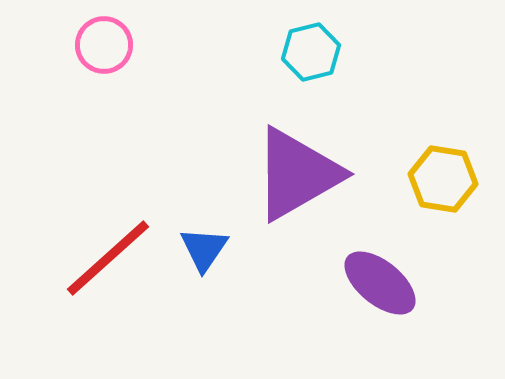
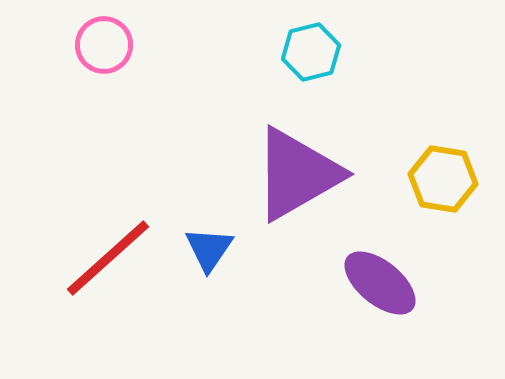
blue triangle: moved 5 px right
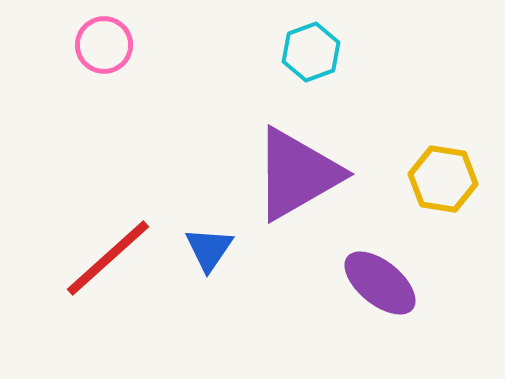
cyan hexagon: rotated 6 degrees counterclockwise
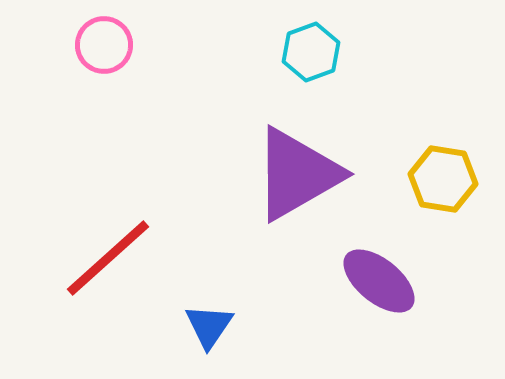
blue triangle: moved 77 px down
purple ellipse: moved 1 px left, 2 px up
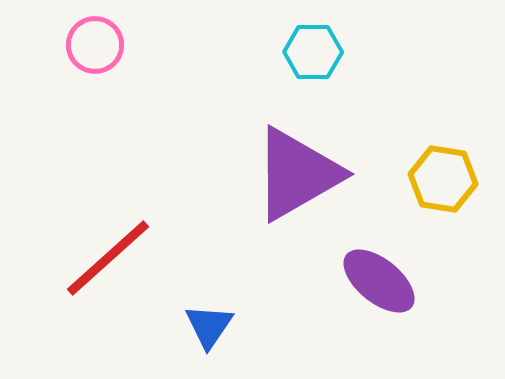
pink circle: moved 9 px left
cyan hexagon: moved 2 px right; rotated 20 degrees clockwise
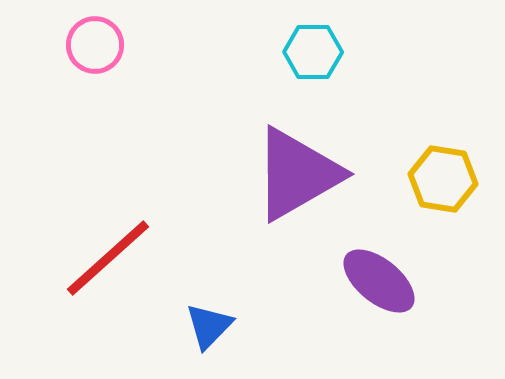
blue triangle: rotated 10 degrees clockwise
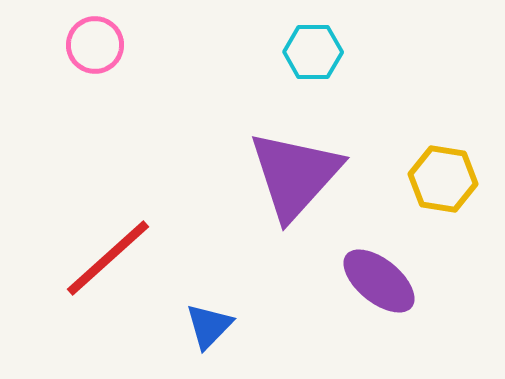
purple triangle: moved 2 px left, 1 px down; rotated 18 degrees counterclockwise
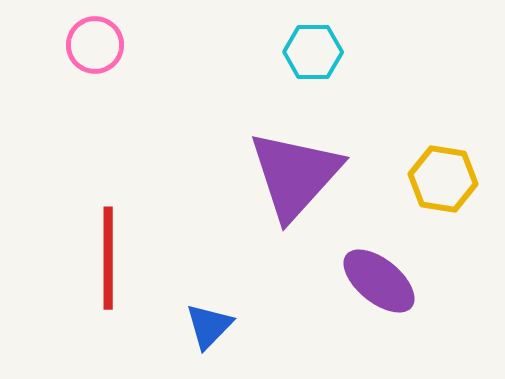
red line: rotated 48 degrees counterclockwise
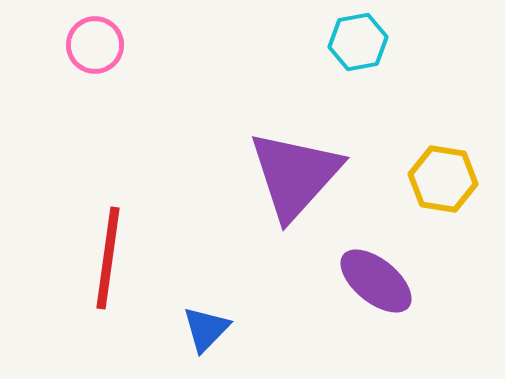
cyan hexagon: moved 45 px right, 10 px up; rotated 10 degrees counterclockwise
red line: rotated 8 degrees clockwise
purple ellipse: moved 3 px left
blue triangle: moved 3 px left, 3 px down
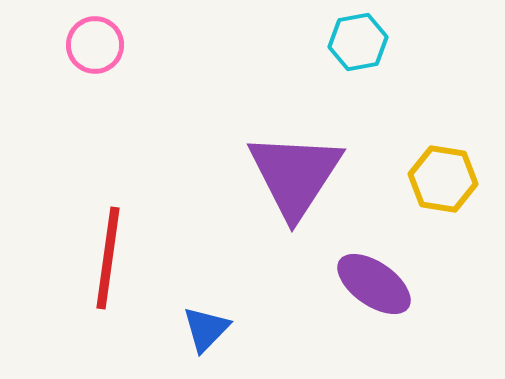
purple triangle: rotated 9 degrees counterclockwise
purple ellipse: moved 2 px left, 3 px down; rotated 4 degrees counterclockwise
